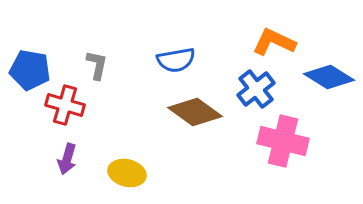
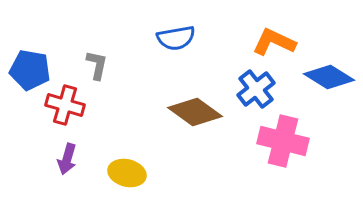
blue semicircle: moved 22 px up
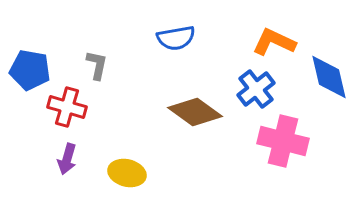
blue diamond: rotated 45 degrees clockwise
red cross: moved 2 px right, 2 px down
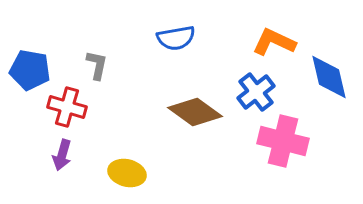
blue cross: moved 3 px down
purple arrow: moved 5 px left, 4 px up
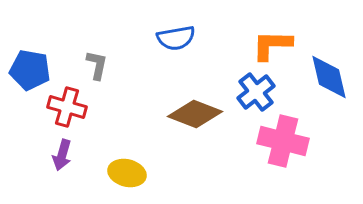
orange L-shape: moved 2 px left, 3 px down; rotated 24 degrees counterclockwise
brown diamond: moved 2 px down; rotated 14 degrees counterclockwise
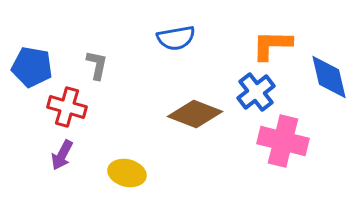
blue pentagon: moved 2 px right, 3 px up
purple arrow: rotated 12 degrees clockwise
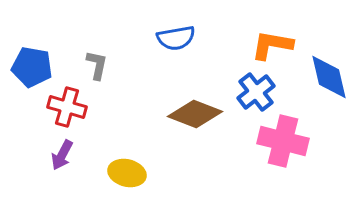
orange L-shape: rotated 9 degrees clockwise
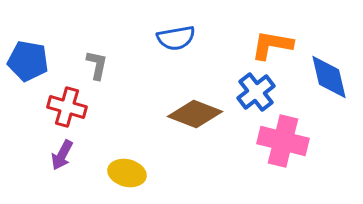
blue pentagon: moved 4 px left, 6 px up
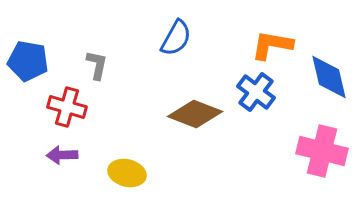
blue semicircle: rotated 51 degrees counterclockwise
blue cross: rotated 15 degrees counterclockwise
pink cross: moved 39 px right, 10 px down
purple arrow: rotated 60 degrees clockwise
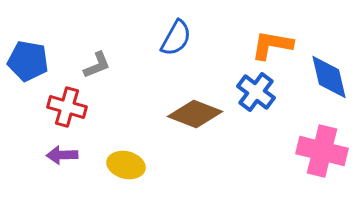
gray L-shape: rotated 56 degrees clockwise
yellow ellipse: moved 1 px left, 8 px up
